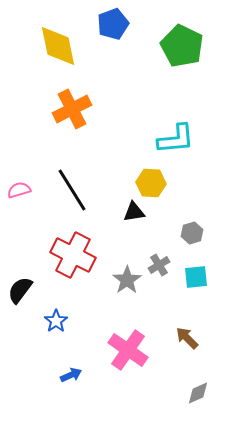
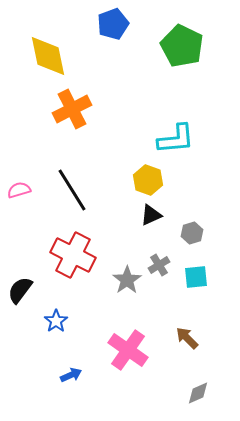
yellow diamond: moved 10 px left, 10 px down
yellow hexagon: moved 3 px left, 3 px up; rotated 16 degrees clockwise
black triangle: moved 17 px right, 3 px down; rotated 15 degrees counterclockwise
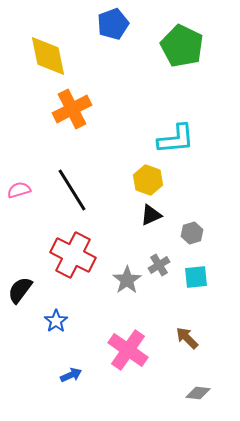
gray diamond: rotated 30 degrees clockwise
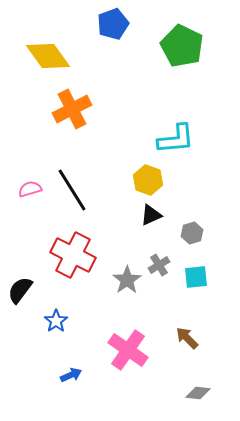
yellow diamond: rotated 24 degrees counterclockwise
pink semicircle: moved 11 px right, 1 px up
